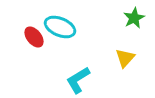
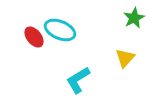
cyan ellipse: moved 3 px down
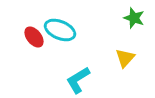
green star: rotated 25 degrees counterclockwise
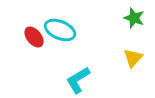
yellow triangle: moved 8 px right
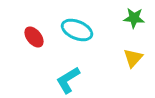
green star: rotated 15 degrees counterclockwise
cyan ellipse: moved 17 px right
cyan L-shape: moved 10 px left
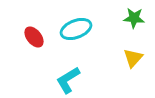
cyan ellipse: moved 1 px left, 1 px up; rotated 44 degrees counterclockwise
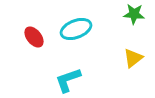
green star: moved 4 px up
yellow triangle: rotated 10 degrees clockwise
cyan L-shape: rotated 12 degrees clockwise
